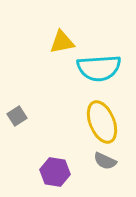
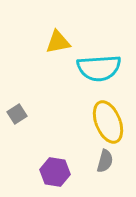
yellow triangle: moved 4 px left
gray square: moved 2 px up
yellow ellipse: moved 6 px right
gray semicircle: rotated 100 degrees counterclockwise
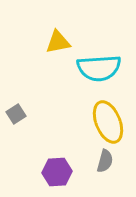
gray square: moved 1 px left
purple hexagon: moved 2 px right; rotated 12 degrees counterclockwise
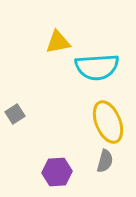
cyan semicircle: moved 2 px left, 1 px up
gray square: moved 1 px left
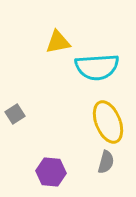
gray semicircle: moved 1 px right, 1 px down
purple hexagon: moved 6 px left; rotated 8 degrees clockwise
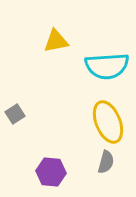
yellow triangle: moved 2 px left, 1 px up
cyan semicircle: moved 10 px right, 1 px up
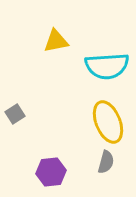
purple hexagon: rotated 12 degrees counterclockwise
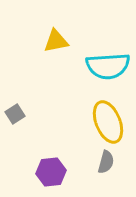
cyan semicircle: moved 1 px right
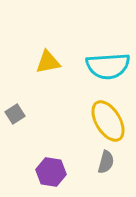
yellow triangle: moved 8 px left, 21 px down
yellow ellipse: moved 1 px up; rotated 9 degrees counterclockwise
purple hexagon: rotated 16 degrees clockwise
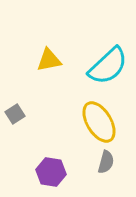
yellow triangle: moved 1 px right, 2 px up
cyan semicircle: rotated 39 degrees counterclockwise
yellow ellipse: moved 9 px left, 1 px down
